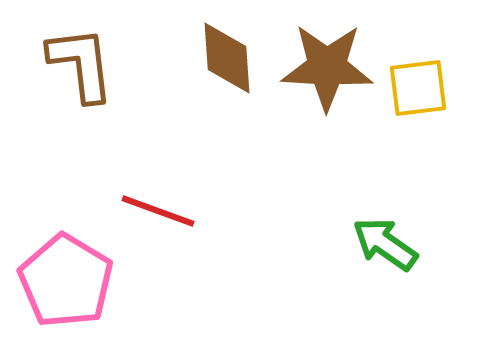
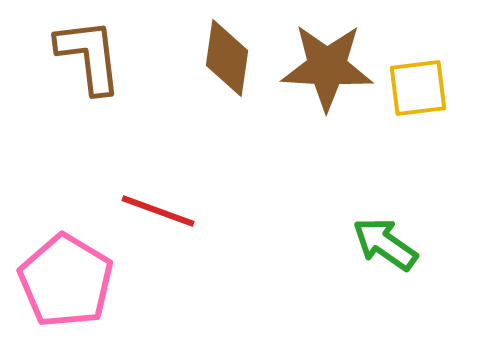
brown diamond: rotated 12 degrees clockwise
brown L-shape: moved 8 px right, 8 px up
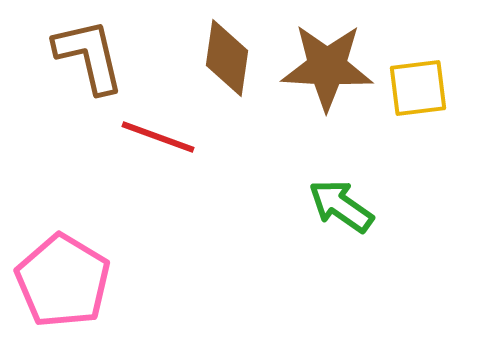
brown L-shape: rotated 6 degrees counterclockwise
red line: moved 74 px up
green arrow: moved 44 px left, 38 px up
pink pentagon: moved 3 px left
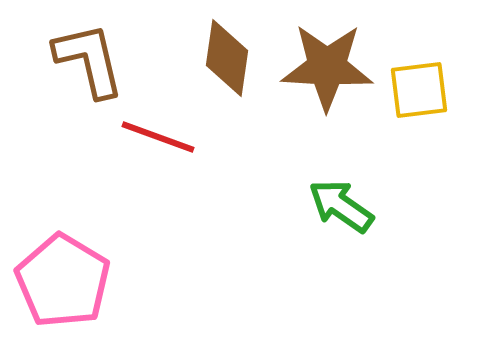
brown L-shape: moved 4 px down
yellow square: moved 1 px right, 2 px down
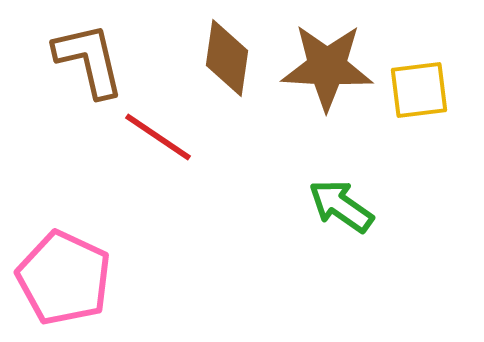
red line: rotated 14 degrees clockwise
pink pentagon: moved 1 px right, 3 px up; rotated 6 degrees counterclockwise
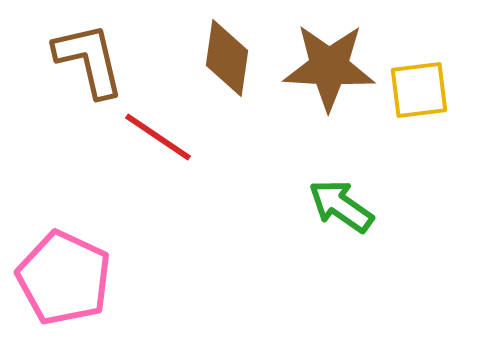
brown star: moved 2 px right
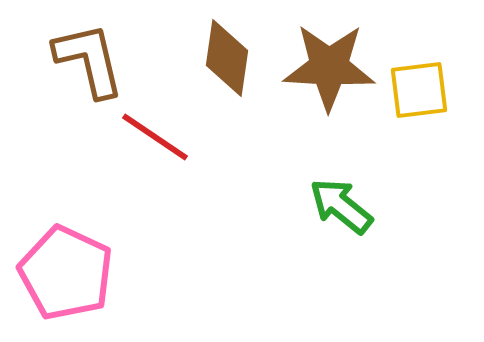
red line: moved 3 px left
green arrow: rotated 4 degrees clockwise
pink pentagon: moved 2 px right, 5 px up
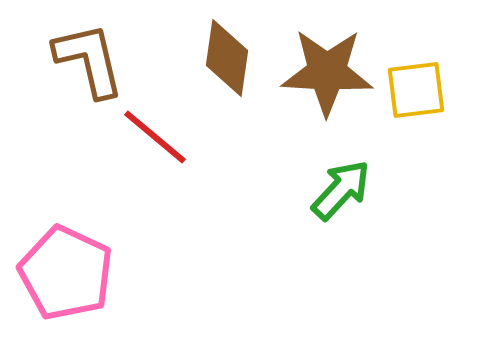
brown star: moved 2 px left, 5 px down
yellow square: moved 3 px left
red line: rotated 6 degrees clockwise
green arrow: moved 16 px up; rotated 94 degrees clockwise
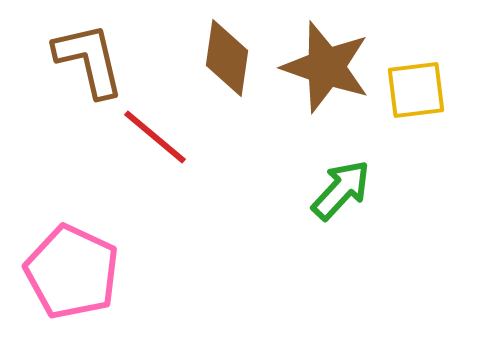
brown star: moved 1 px left, 5 px up; rotated 16 degrees clockwise
pink pentagon: moved 6 px right, 1 px up
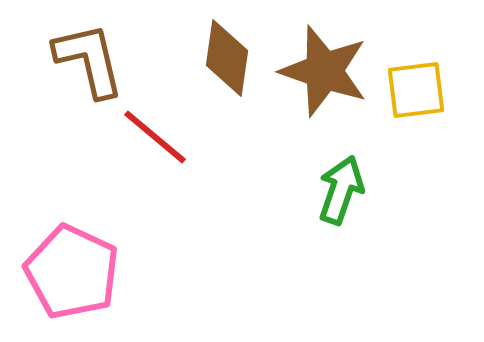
brown star: moved 2 px left, 4 px down
green arrow: rotated 24 degrees counterclockwise
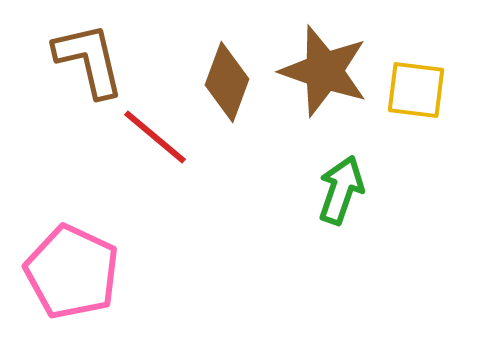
brown diamond: moved 24 px down; rotated 12 degrees clockwise
yellow square: rotated 14 degrees clockwise
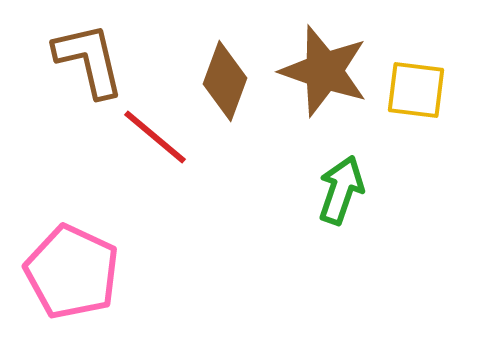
brown diamond: moved 2 px left, 1 px up
